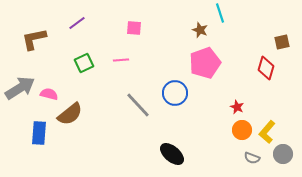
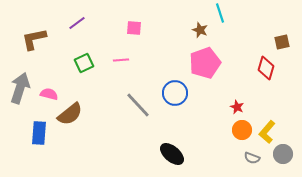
gray arrow: rotated 40 degrees counterclockwise
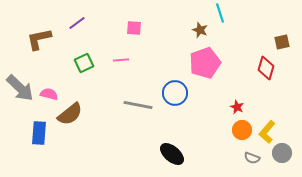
brown L-shape: moved 5 px right
gray arrow: rotated 116 degrees clockwise
gray line: rotated 36 degrees counterclockwise
gray circle: moved 1 px left, 1 px up
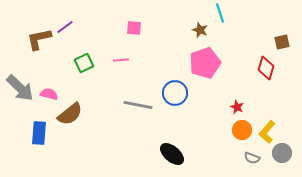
purple line: moved 12 px left, 4 px down
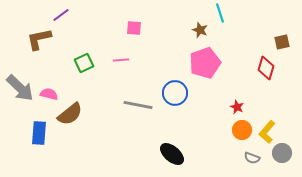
purple line: moved 4 px left, 12 px up
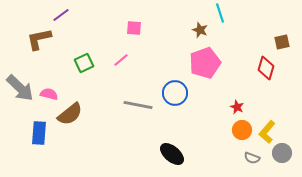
pink line: rotated 35 degrees counterclockwise
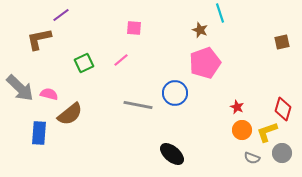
red diamond: moved 17 px right, 41 px down
yellow L-shape: rotated 30 degrees clockwise
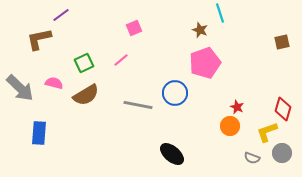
pink square: rotated 28 degrees counterclockwise
pink semicircle: moved 5 px right, 11 px up
brown semicircle: moved 16 px right, 19 px up; rotated 8 degrees clockwise
orange circle: moved 12 px left, 4 px up
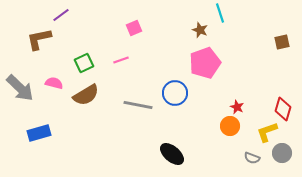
pink line: rotated 21 degrees clockwise
blue rectangle: rotated 70 degrees clockwise
